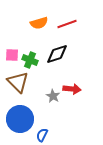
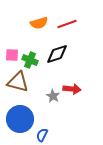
brown triangle: rotated 30 degrees counterclockwise
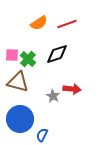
orange semicircle: rotated 18 degrees counterclockwise
green cross: moved 2 px left, 1 px up; rotated 21 degrees clockwise
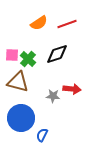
gray star: rotated 24 degrees counterclockwise
blue circle: moved 1 px right, 1 px up
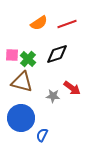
brown triangle: moved 4 px right
red arrow: moved 1 px up; rotated 30 degrees clockwise
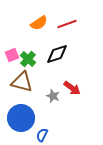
pink square: rotated 24 degrees counterclockwise
gray star: rotated 16 degrees clockwise
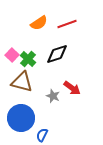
pink square: rotated 24 degrees counterclockwise
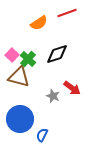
red line: moved 11 px up
brown triangle: moved 3 px left, 5 px up
blue circle: moved 1 px left, 1 px down
